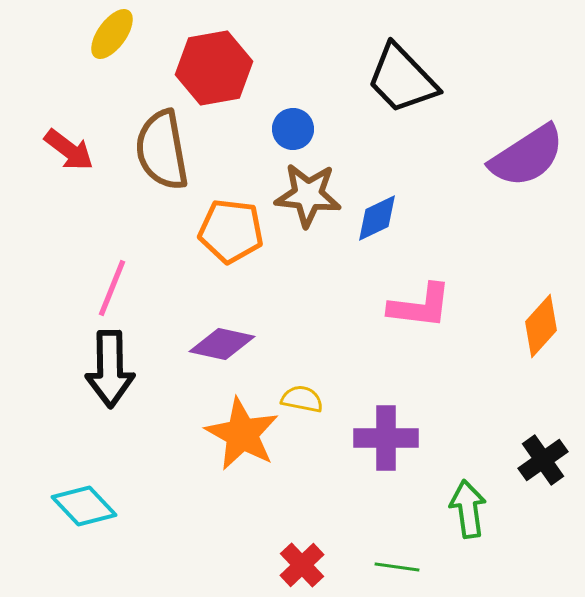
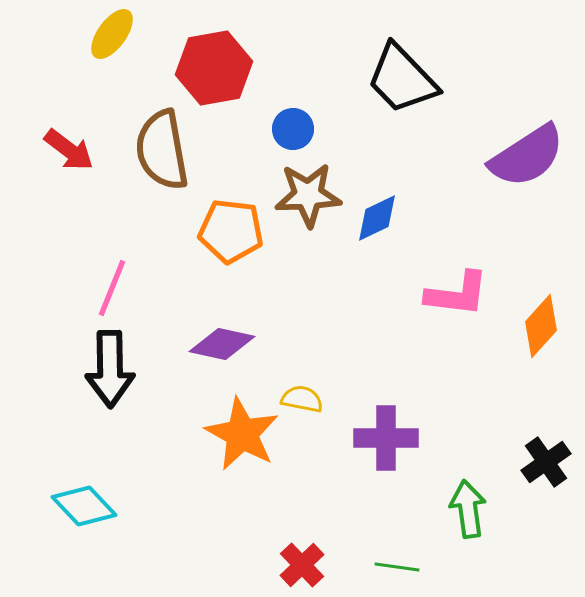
brown star: rotated 8 degrees counterclockwise
pink L-shape: moved 37 px right, 12 px up
black cross: moved 3 px right, 2 px down
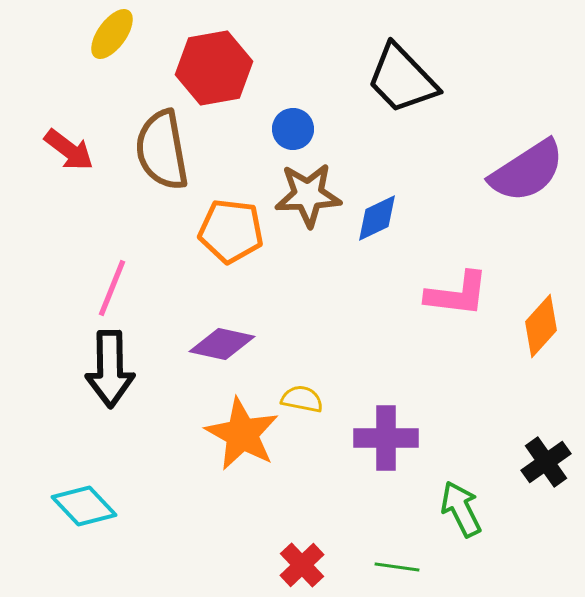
purple semicircle: moved 15 px down
green arrow: moved 7 px left; rotated 18 degrees counterclockwise
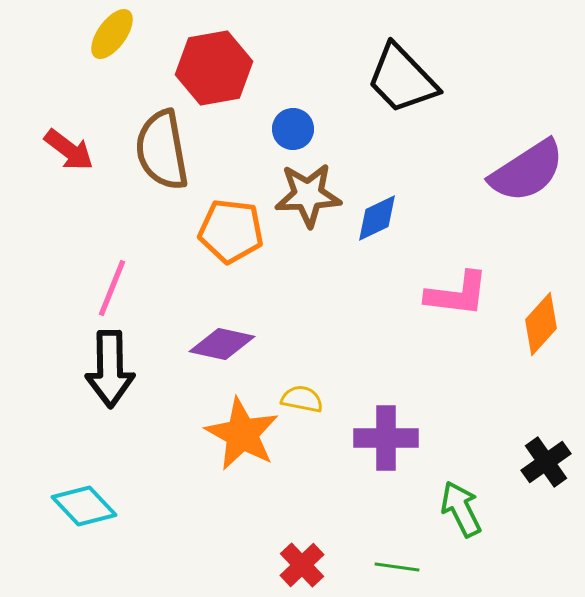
orange diamond: moved 2 px up
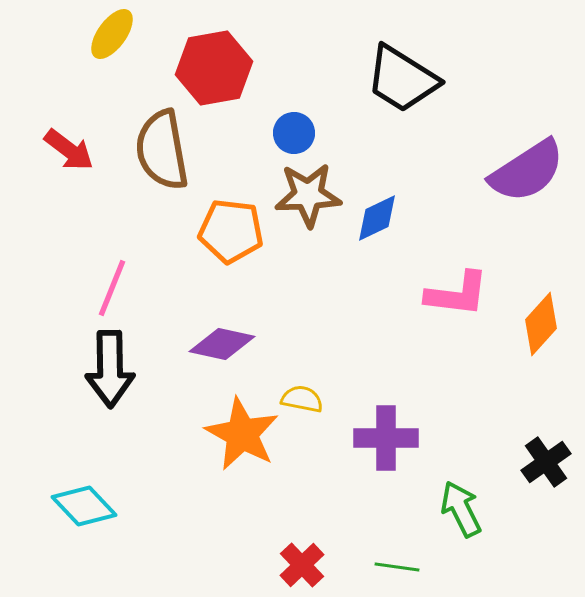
black trapezoid: rotated 14 degrees counterclockwise
blue circle: moved 1 px right, 4 px down
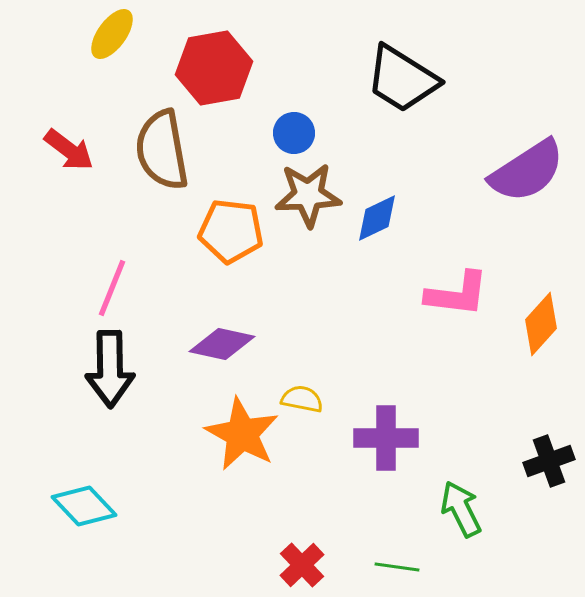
black cross: moved 3 px right, 1 px up; rotated 15 degrees clockwise
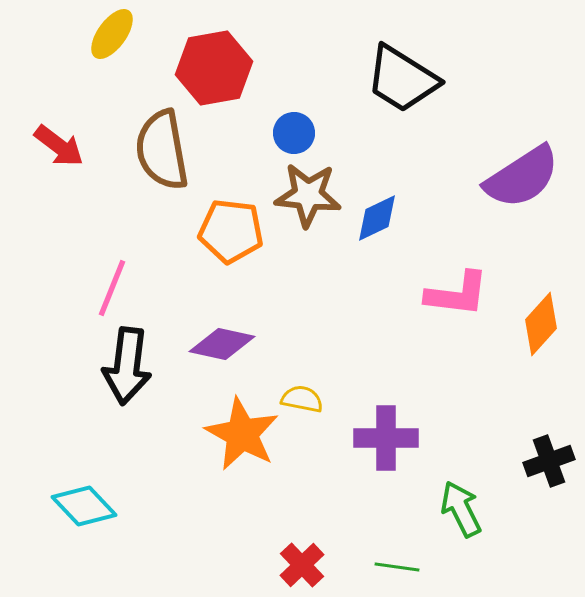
red arrow: moved 10 px left, 4 px up
purple semicircle: moved 5 px left, 6 px down
brown star: rotated 8 degrees clockwise
black arrow: moved 17 px right, 3 px up; rotated 8 degrees clockwise
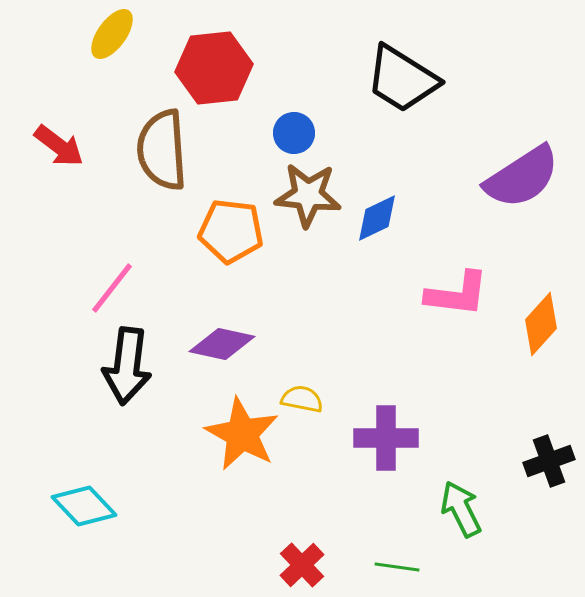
red hexagon: rotated 4 degrees clockwise
brown semicircle: rotated 6 degrees clockwise
pink line: rotated 16 degrees clockwise
